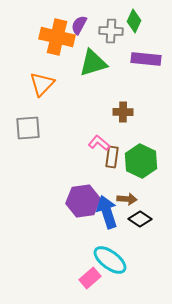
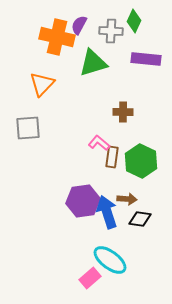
black diamond: rotated 25 degrees counterclockwise
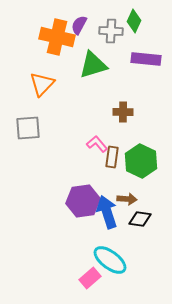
green triangle: moved 2 px down
pink L-shape: moved 2 px left, 1 px down; rotated 10 degrees clockwise
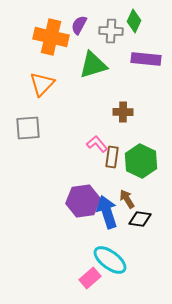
orange cross: moved 6 px left
brown arrow: rotated 126 degrees counterclockwise
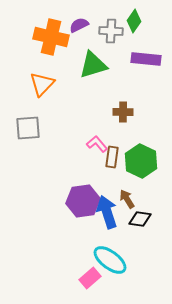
green diamond: rotated 10 degrees clockwise
purple semicircle: rotated 36 degrees clockwise
